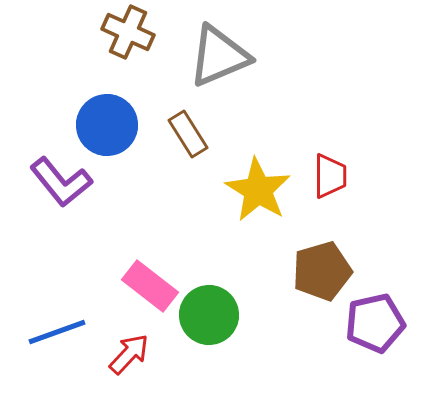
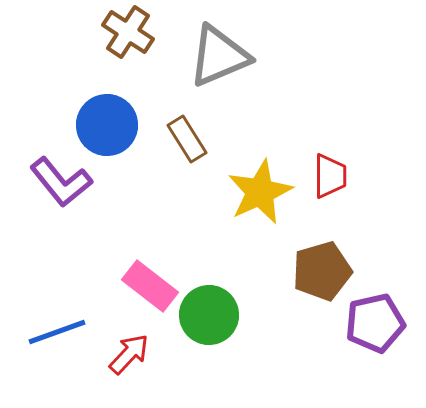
brown cross: rotated 9 degrees clockwise
brown rectangle: moved 1 px left, 5 px down
yellow star: moved 2 px right, 2 px down; rotated 16 degrees clockwise
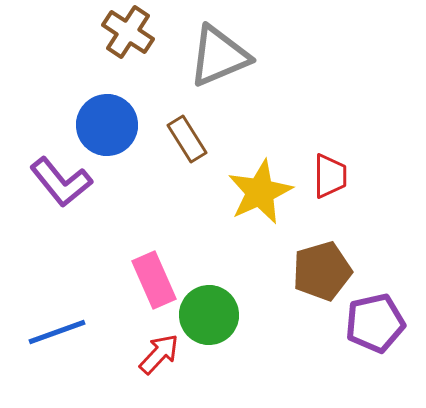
pink rectangle: moved 4 px right, 6 px up; rotated 28 degrees clockwise
red arrow: moved 30 px right
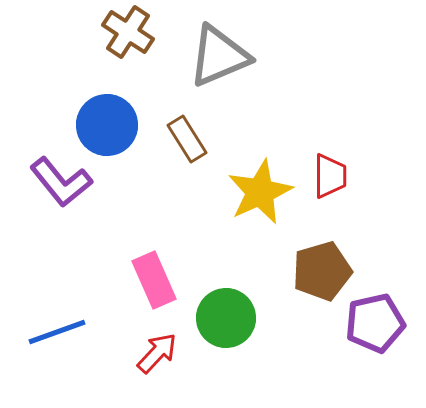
green circle: moved 17 px right, 3 px down
red arrow: moved 2 px left, 1 px up
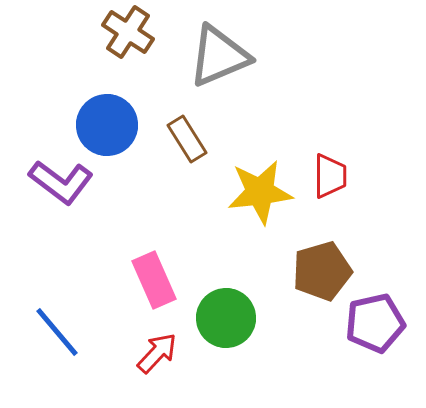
purple L-shape: rotated 14 degrees counterclockwise
yellow star: rotated 18 degrees clockwise
blue line: rotated 70 degrees clockwise
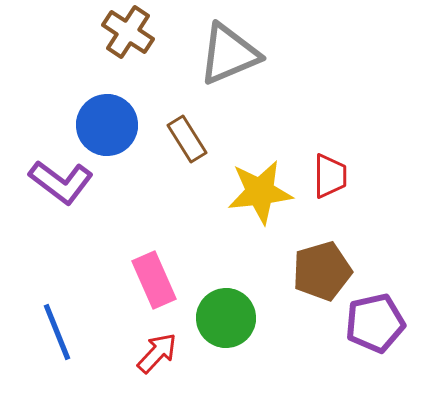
gray triangle: moved 10 px right, 2 px up
blue line: rotated 18 degrees clockwise
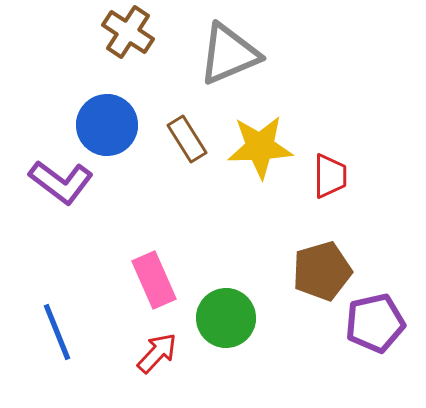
yellow star: moved 45 px up; rotated 4 degrees clockwise
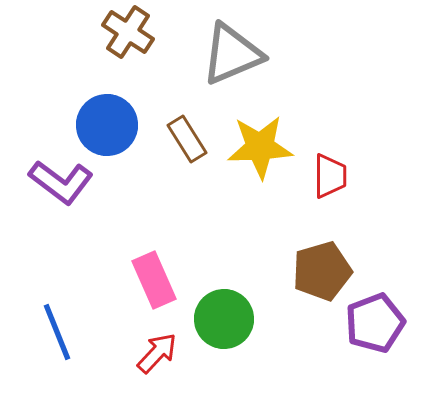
gray triangle: moved 3 px right
green circle: moved 2 px left, 1 px down
purple pentagon: rotated 8 degrees counterclockwise
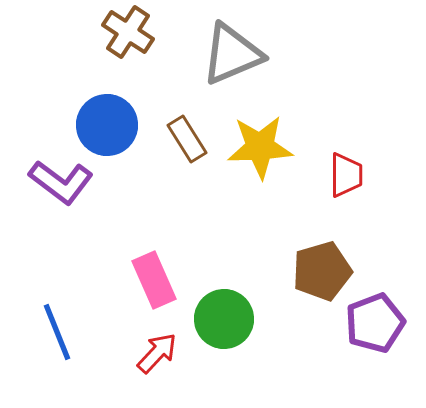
red trapezoid: moved 16 px right, 1 px up
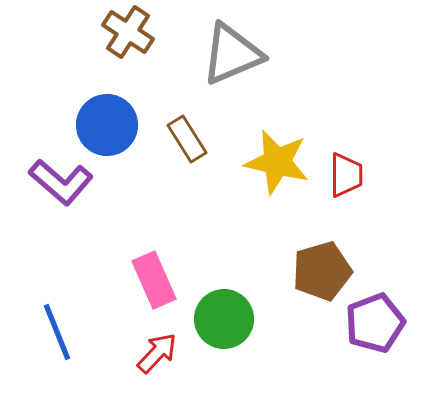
yellow star: moved 17 px right, 15 px down; rotated 16 degrees clockwise
purple L-shape: rotated 4 degrees clockwise
